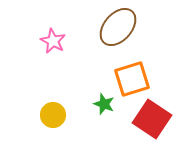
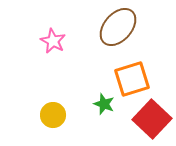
red square: rotated 9 degrees clockwise
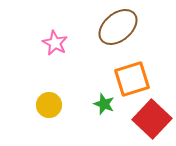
brown ellipse: rotated 9 degrees clockwise
pink star: moved 2 px right, 2 px down
yellow circle: moved 4 px left, 10 px up
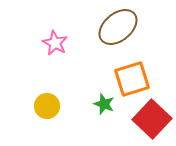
yellow circle: moved 2 px left, 1 px down
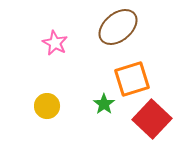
green star: rotated 15 degrees clockwise
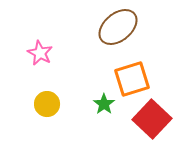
pink star: moved 15 px left, 10 px down
yellow circle: moved 2 px up
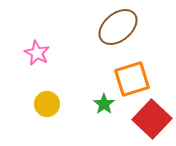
pink star: moved 3 px left
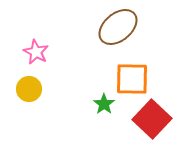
pink star: moved 1 px left, 1 px up
orange square: rotated 18 degrees clockwise
yellow circle: moved 18 px left, 15 px up
